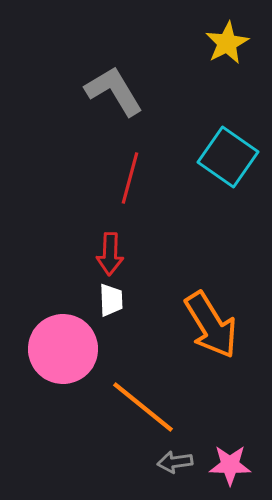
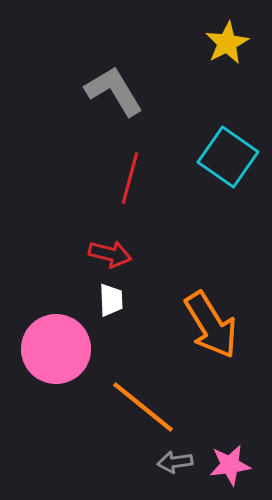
red arrow: rotated 78 degrees counterclockwise
pink circle: moved 7 px left
pink star: rotated 9 degrees counterclockwise
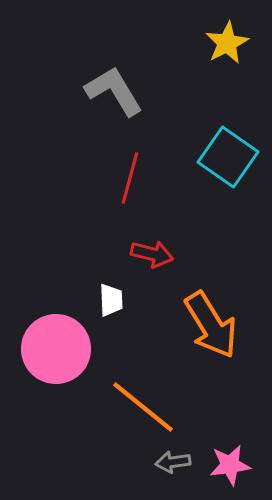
red arrow: moved 42 px right
gray arrow: moved 2 px left
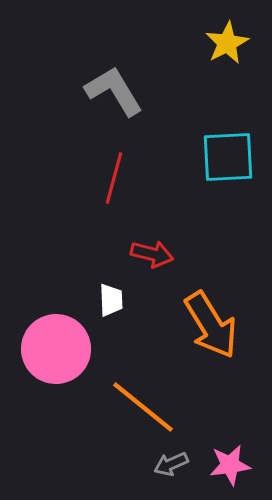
cyan square: rotated 38 degrees counterclockwise
red line: moved 16 px left
gray arrow: moved 2 px left, 2 px down; rotated 16 degrees counterclockwise
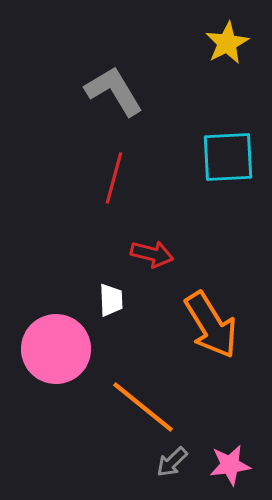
gray arrow: moved 1 px right, 2 px up; rotated 20 degrees counterclockwise
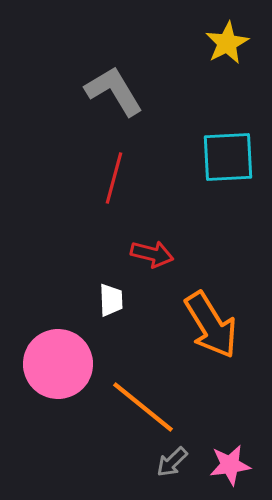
pink circle: moved 2 px right, 15 px down
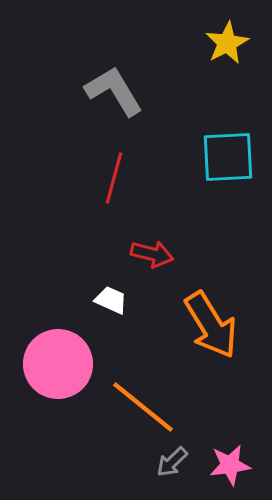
white trapezoid: rotated 64 degrees counterclockwise
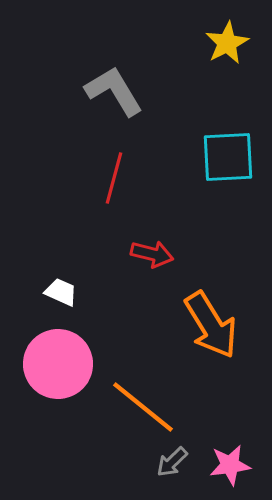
white trapezoid: moved 50 px left, 8 px up
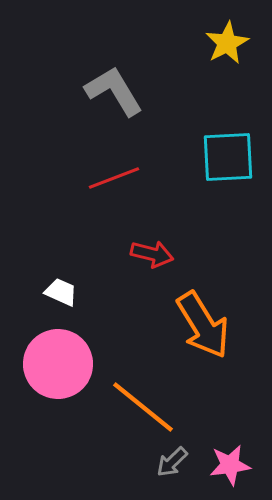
red line: rotated 54 degrees clockwise
orange arrow: moved 8 px left
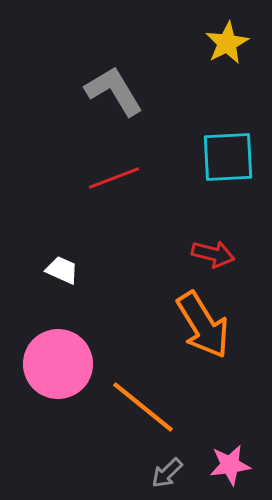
red arrow: moved 61 px right
white trapezoid: moved 1 px right, 22 px up
gray arrow: moved 5 px left, 11 px down
